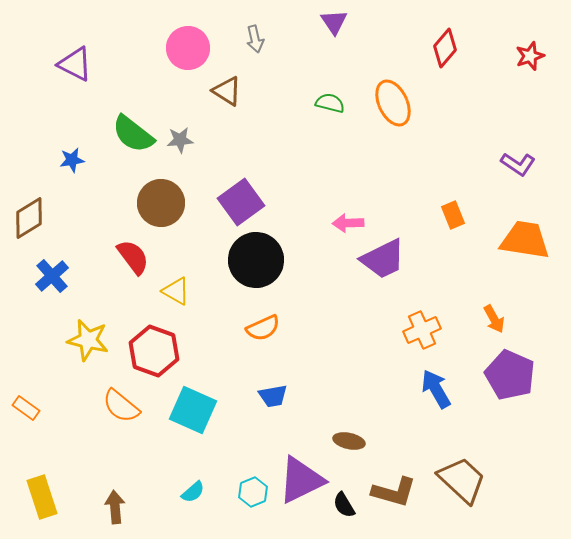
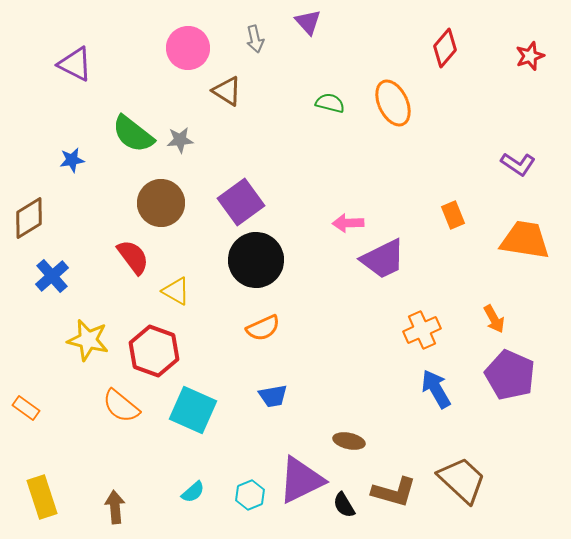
purple triangle at (334, 22): moved 26 px left; rotated 8 degrees counterclockwise
cyan hexagon at (253, 492): moved 3 px left, 3 px down
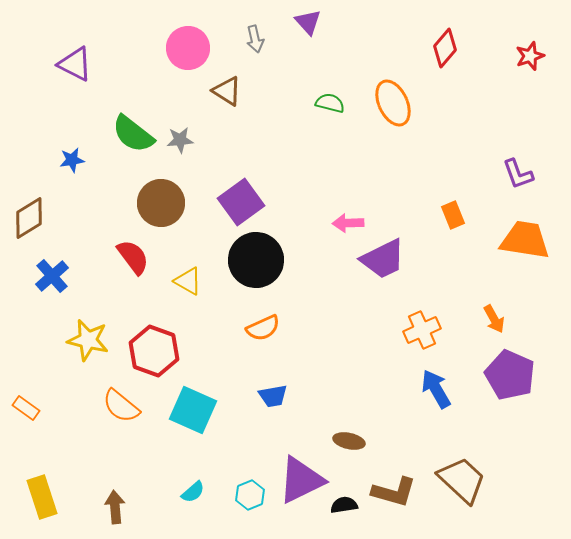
purple L-shape at (518, 164): moved 10 px down; rotated 36 degrees clockwise
yellow triangle at (176, 291): moved 12 px right, 10 px up
black semicircle at (344, 505): rotated 112 degrees clockwise
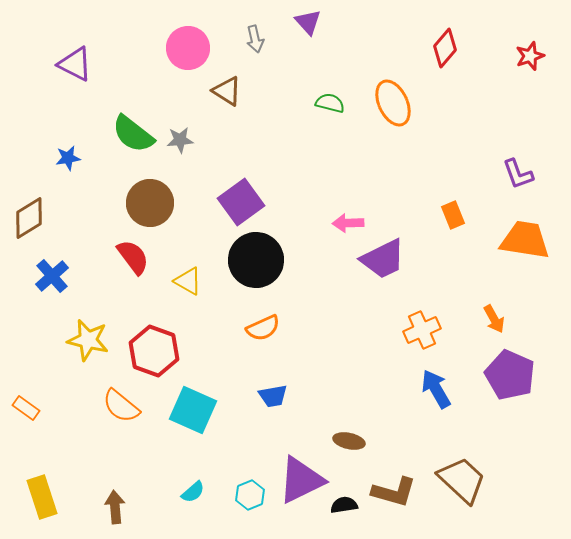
blue star at (72, 160): moved 4 px left, 2 px up
brown circle at (161, 203): moved 11 px left
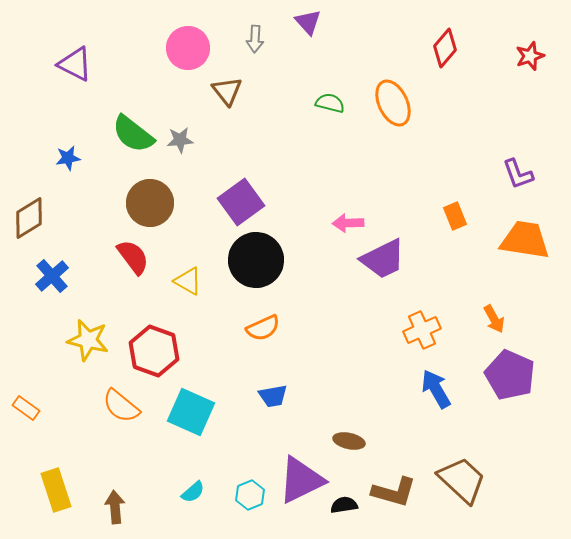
gray arrow at (255, 39): rotated 16 degrees clockwise
brown triangle at (227, 91): rotated 20 degrees clockwise
orange rectangle at (453, 215): moved 2 px right, 1 px down
cyan square at (193, 410): moved 2 px left, 2 px down
yellow rectangle at (42, 497): moved 14 px right, 7 px up
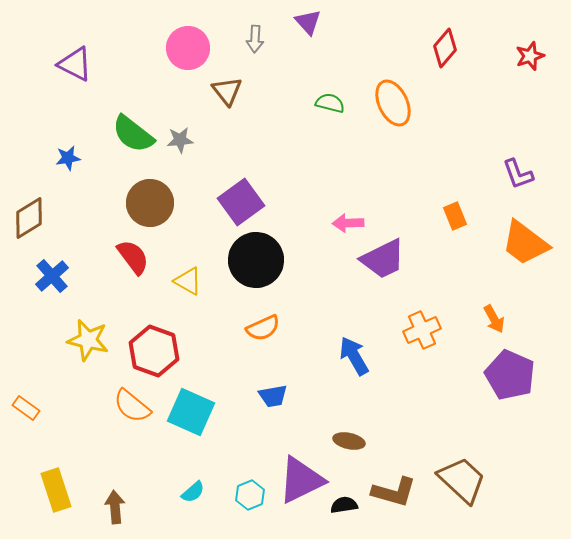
orange trapezoid at (525, 240): moved 3 px down; rotated 152 degrees counterclockwise
blue arrow at (436, 389): moved 82 px left, 33 px up
orange semicircle at (121, 406): moved 11 px right
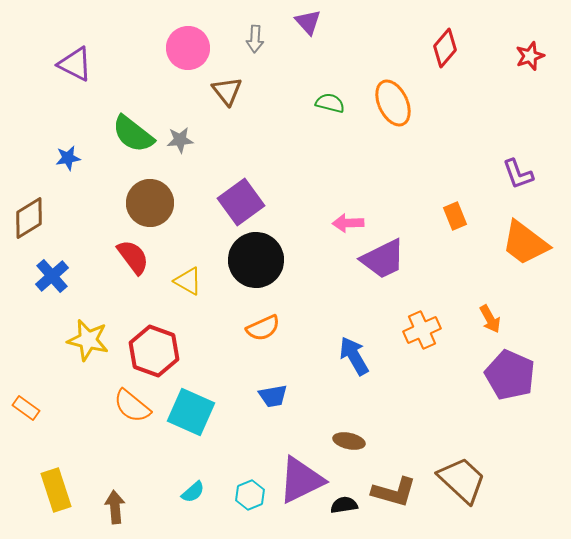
orange arrow at (494, 319): moved 4 px left
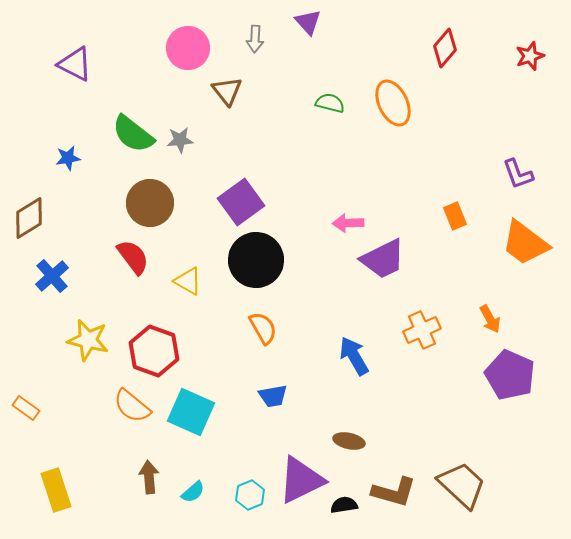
orange semicircle at (263, 328): rotated 96 degrees counterclockwise
brown trapezoid at (462, 480): moved 5 px down
brown arrow at (115, 507): moved 34 px right, 30 px up
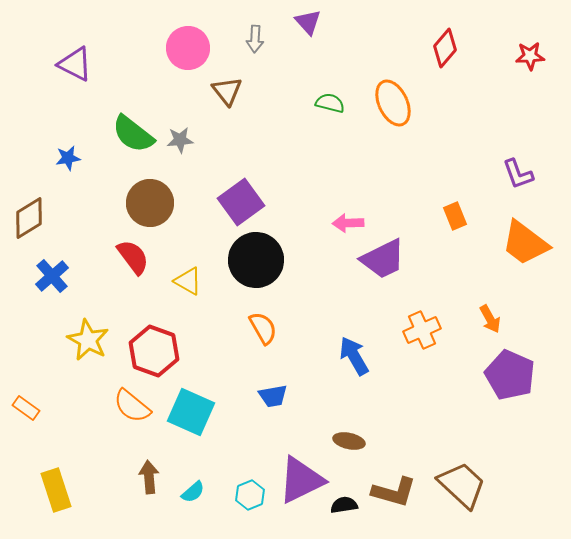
red star at (530, 56): rotated 16 degrees clockwise
yellow star at (88, 340): rotated 15 degrees clockwise
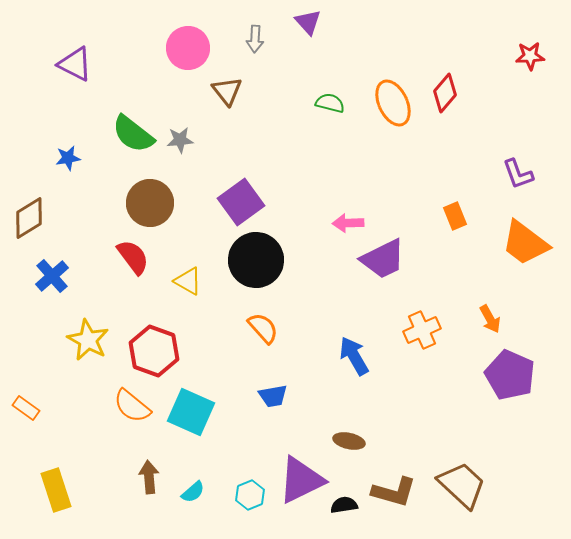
red diamond at (445, 48): moved 45 px down
orange semicircle at (263, 328): rotated 12 degrees counterclockwise
